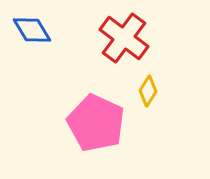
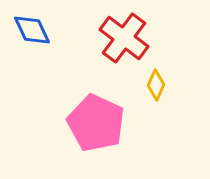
blue diamond: rotated 6 degrees clockwise
yellow diamond: moved 8 px right, 6 px up; rotated 8 degrees counterclockwise
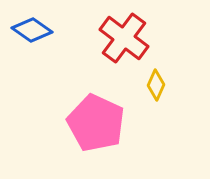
blue diamond: rotated 30 degrees counterclockwise
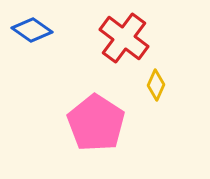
pink pentagon: rotated 8 degrees clockwise
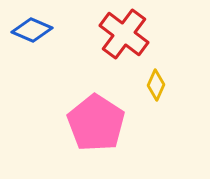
blue diamond: rotated 12 degrees counterclockwise
red cross: moved 4 px up
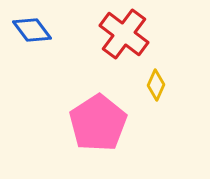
blue diamond: rotated 30 degrees clockwise
pink pentagon: moved 2 px right; rotated 6 degrees clockwise
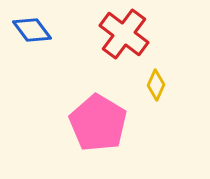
pink pentagon: rotated 8 degrees counterclockwise
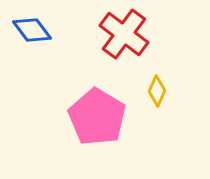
yellow diamond: moved 1 px right, 6 px down
pink pentagon: moved 1 px left, 6 px up
